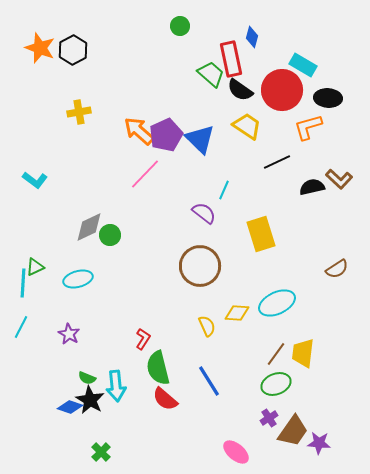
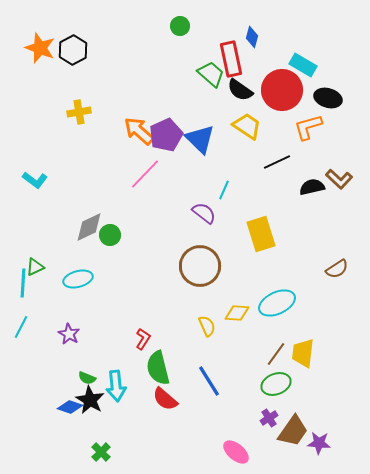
black ellipse at (328, 98): rotated 12 degrees clockwise
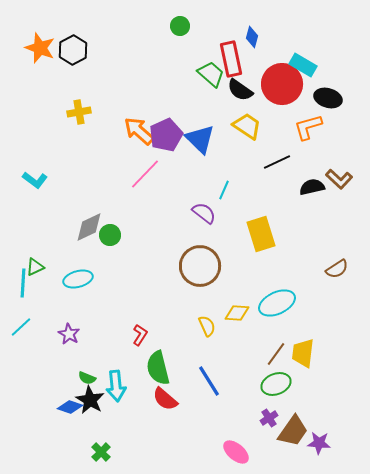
red circle at (282, 90): moved 6 px up
cyan line at (21, 327): rotated 20 degrees clockwise
red L-shape at (143, 339): moved 3 px left, 4 px up
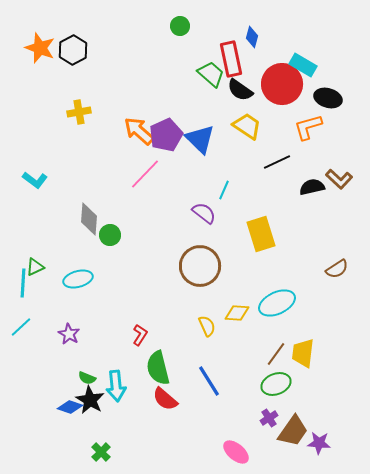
gray diamond at (89, 227): moved 8 px up; rotated 60 degrees counterclockwise
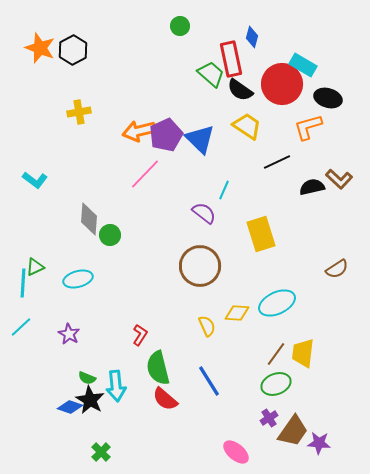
orange arrow at (139, 131): rotated 56 degrees counterclockwise
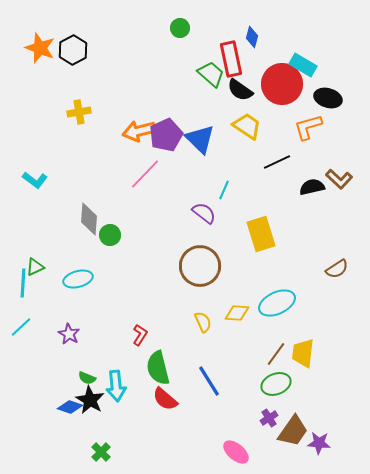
green circle at (180, 26): moved 2 px down
yellow semicircle at (207, 326): moved 4 px left, 4 px up
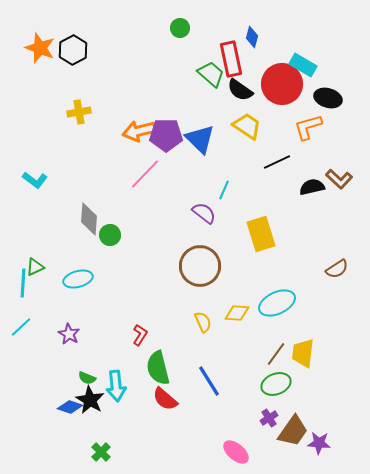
purple pentagon at (166, 135): rotated 24 degrees clockwise
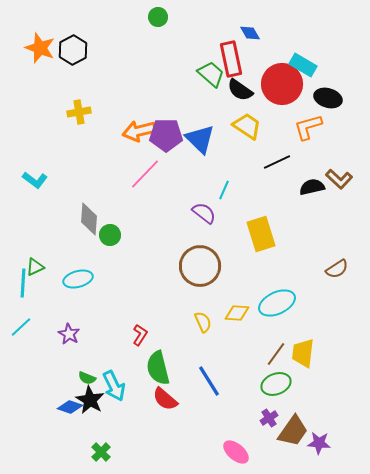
green circle at (180, 28): moved 22 px left, 11 px up
blue diamond at (252, 37): moved 2 px left, 4 px up; rotated 45 degrees counterclockwise
cyan arrow at (116, 386): moved 2 px left; rotated 20 degrees counterclockwise
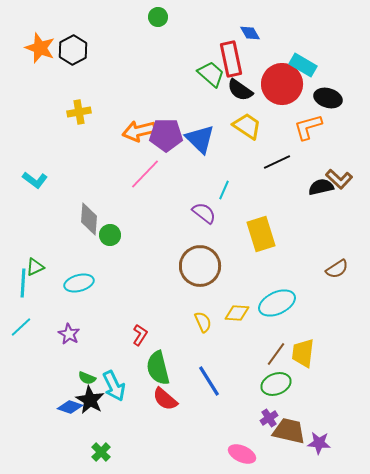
black semicircle at (312, 187): moved 9 px right
cyan ellipse at (78, 279): moved 1 px right, 4 px down
brown trapezoid at (293, 431): moved 4 px left; rotated 112 degrees counterclockwise
pink ellipse at (236, 452): moved 6 px right, 2 px down; rotated 16 degrees counterclockwise
